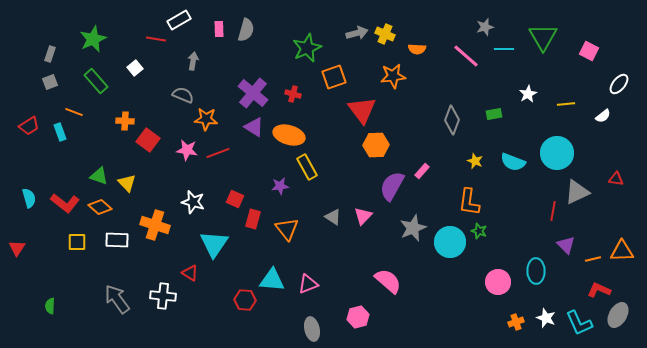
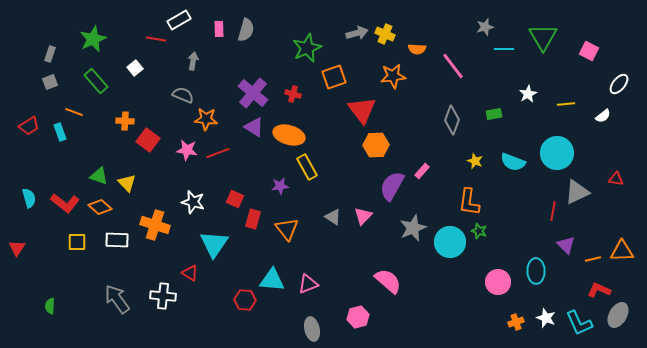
pink line at (466, 56): moved 13 px left, 10 px down; rotated 12 degrees clockwise
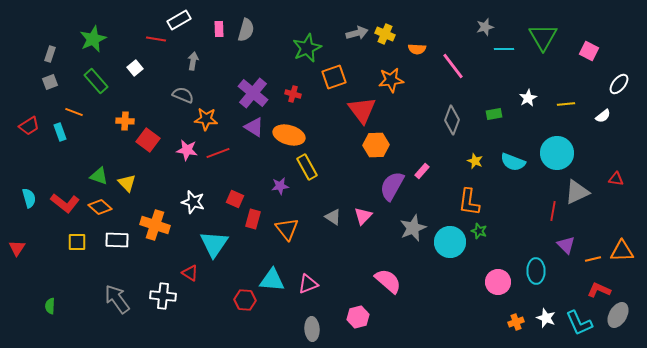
orange star at (393, 76): moved 2 px left, 4 px down
white star at (528, 94): moved 4 px down
gray ellipse at (312, 329): rotated 10 degrees clockwise
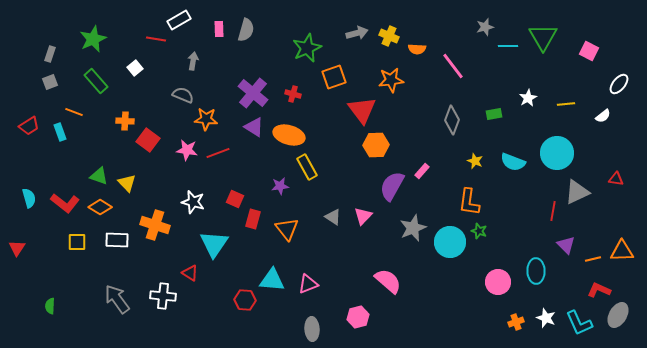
yellow cross at (385, 34): moved 4 px right, 2 px down
cyan line at (504, 49): moved 4 px right, 3 px up
orange diamond at (100, 207): rotated 10 degrees counterclockwise
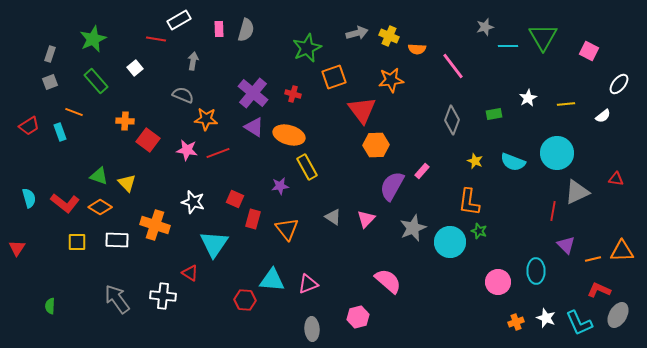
pink triangle at (363, 216): moved 3 px right, 3 px down
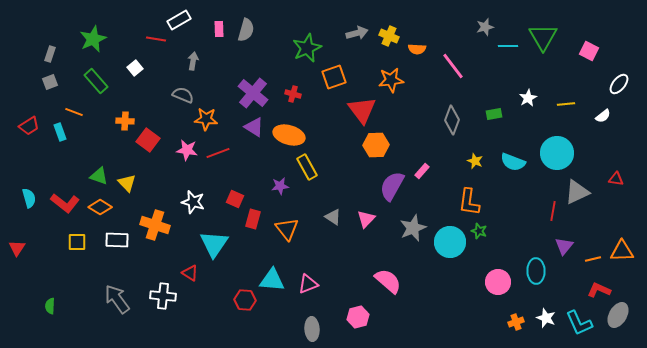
purple triangle at (566, 245): moved 2 px left, 1 px down; rotated 24 degrees clockwise
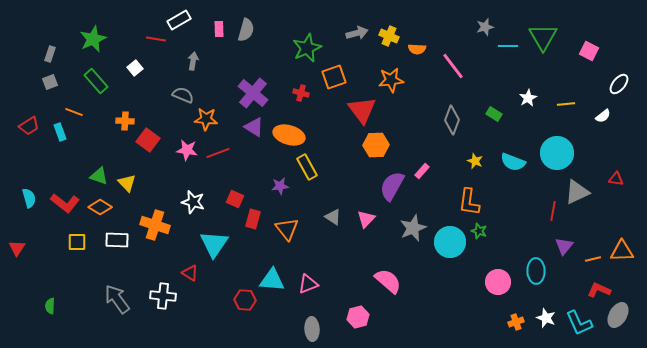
red cross at (293, 94): moved 8 px right, 1 px up
green rectangle at (494, 114): rotated 42 degrees clockwise
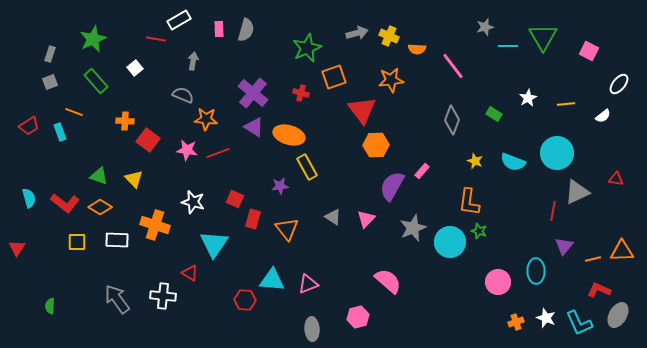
yellow triangle at (127, 183): moved 7 px right, 4 px up
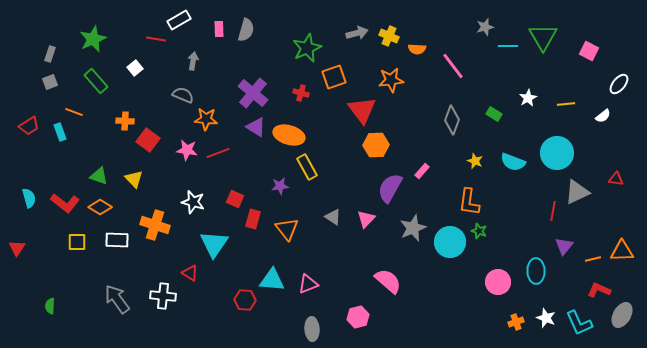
purple triangle at (254, 127): moved 2 px right
purple semicircle at (392, 186): moved 2 px left, 2 px down
gray ellipse at (618, 315): moved 4 px right
